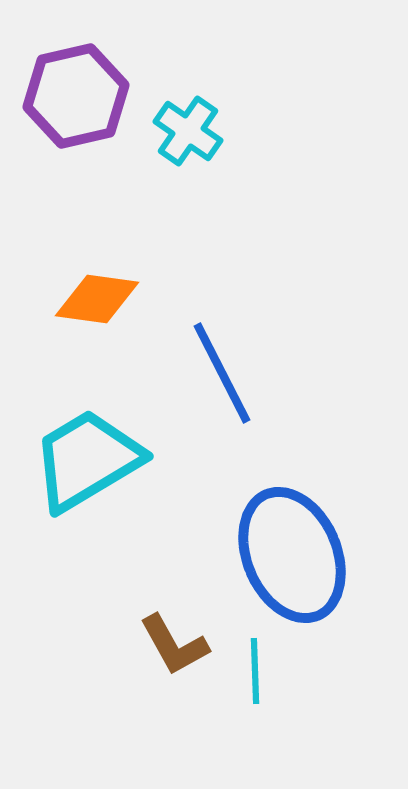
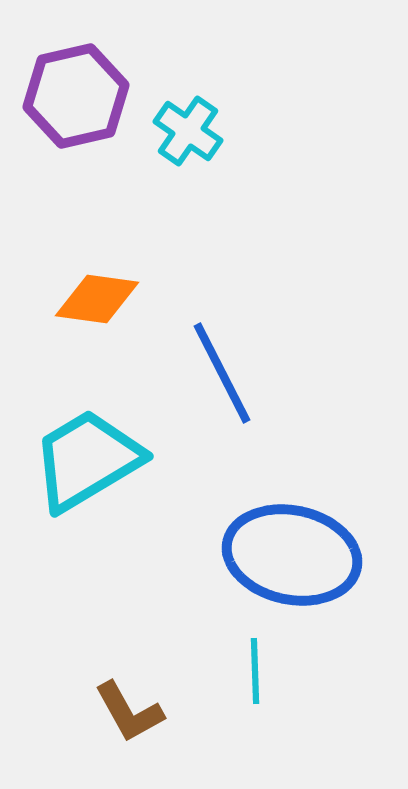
blue ellipse: rotated 55 degrees counterclockwise
brown L-shape: moved 45 px left, 67 px down
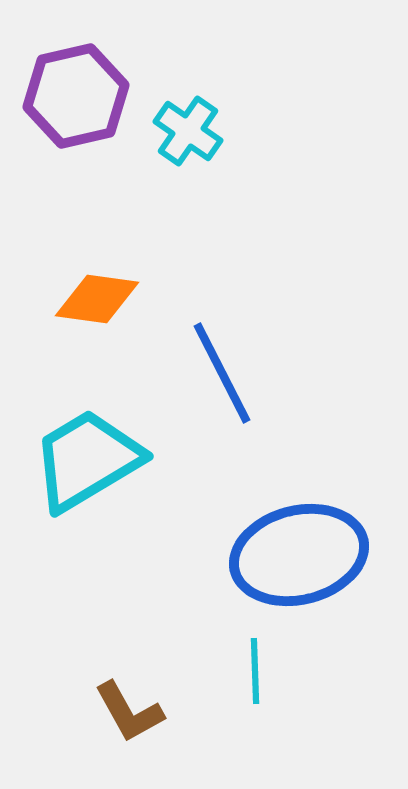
blue ellipse: moved 7 px right; rotated 26 degrees counterclockwise
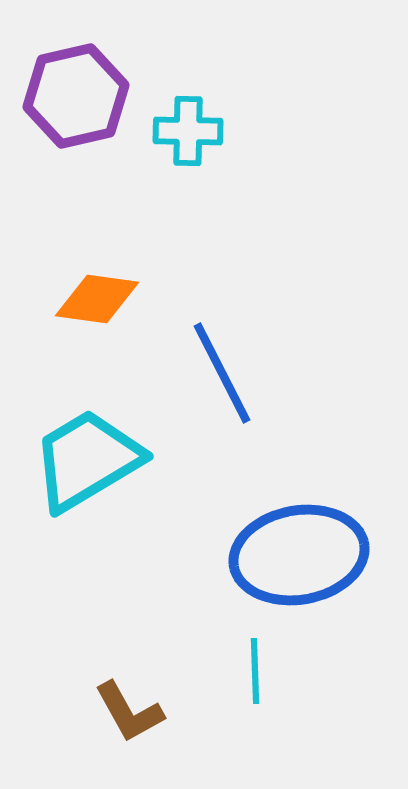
cyan cross: rotated 34 degrees counterclockwise
blue ellipse: rotated 4 degrees clockwise
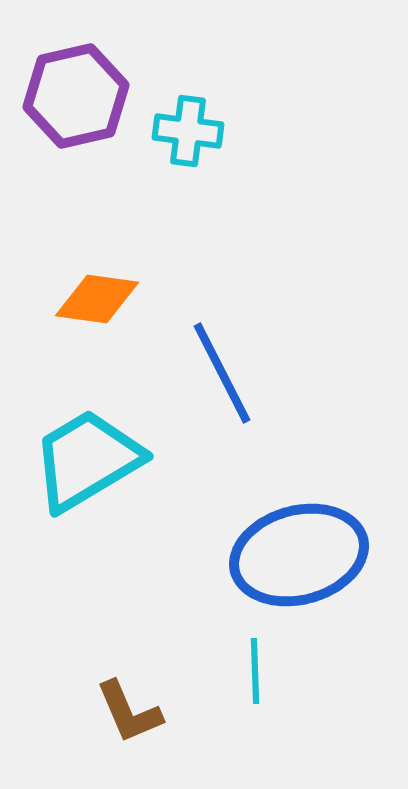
cyan cross: rotated 6 degrees clockwise
blue ellipse: rotated 5 degrees counterclockwise
brown L-shape: rotated 6 degrees clockwise
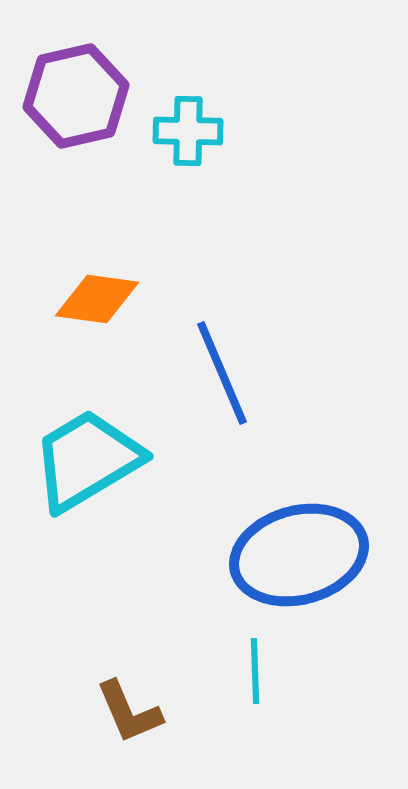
cyan cross: rotated 6 degrees counterclockwise
blue line: rotated 4 degrees clockwise
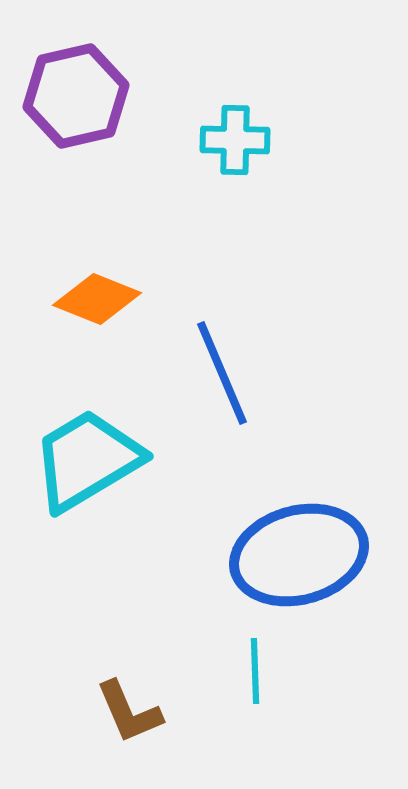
cyan cross: moved 47 px right, 9 px down
orange diamond: rotated 14 degrees clockwise
